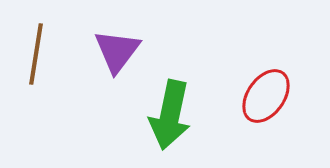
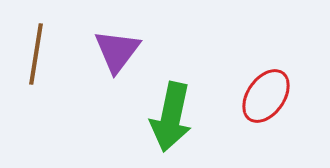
green arrow: moved 1 px right, 2 px down
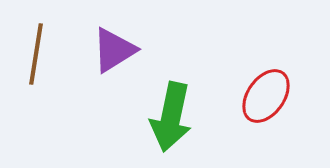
purple triangle: moved 3 px left, 1 px up; rotated 21 degrees clockwise
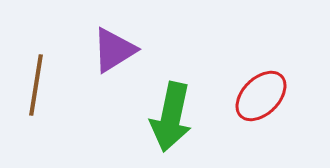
brown line: moved 31 px down
red ellipse: moved 5 px left; rotated 10 degrees clockwise
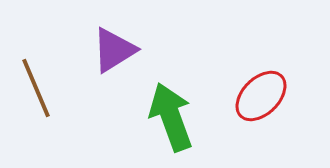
brown line: moved 3 px down; rotated 32 degrees counterclockwise
green arrow: rotated 148 degrees clockwise
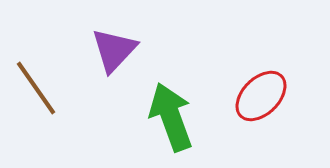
purple triangle: rotated 15 degrees counterclockwise
brown line: rotated 12 degrees counterclockwise
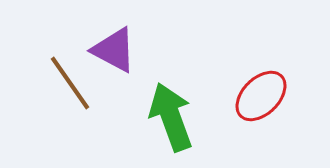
purple triangle: rotated 45 degrees counterclockwise
brown line: moved 34 px right, 5 px up
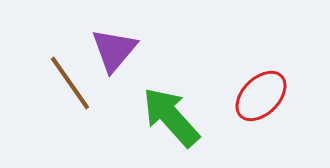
purple triangle: rotated 42 degrees clockwise
green arrow: rotated 22 degrees counterclockwise
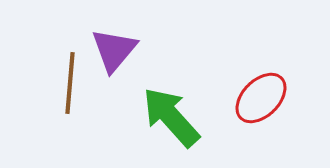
brown line: rotated 40 degrees clockwise
red ellipse: moved 2 px down
